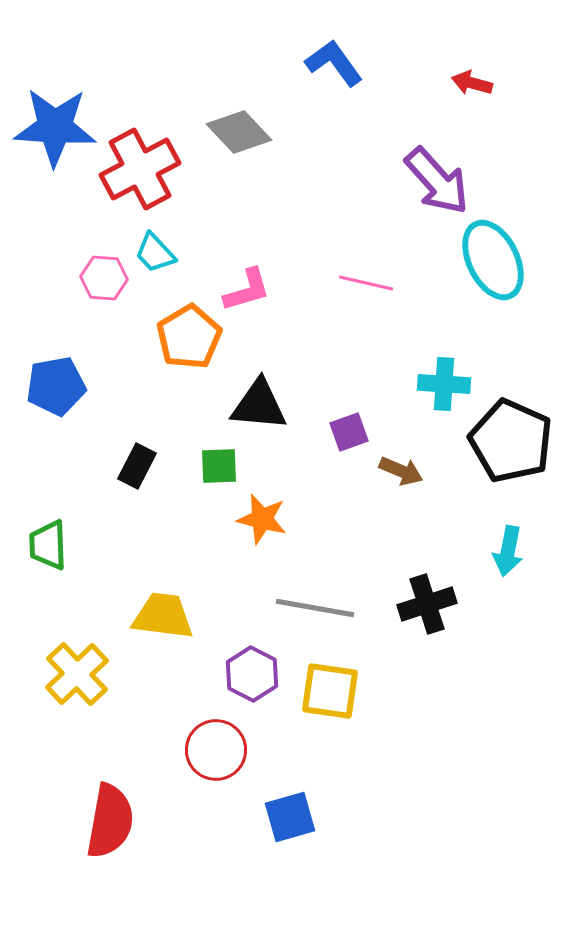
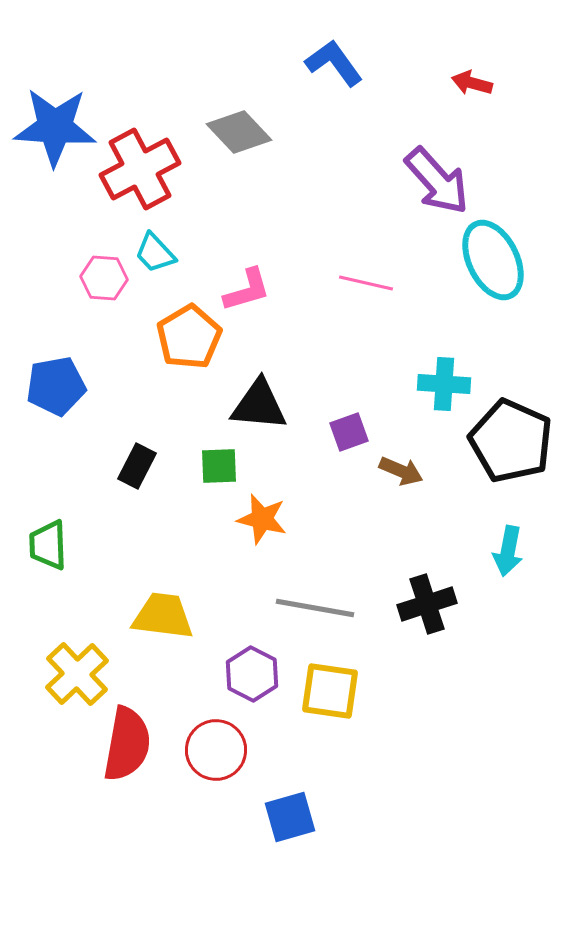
red semicircle: moved 17 px right, 77 px up
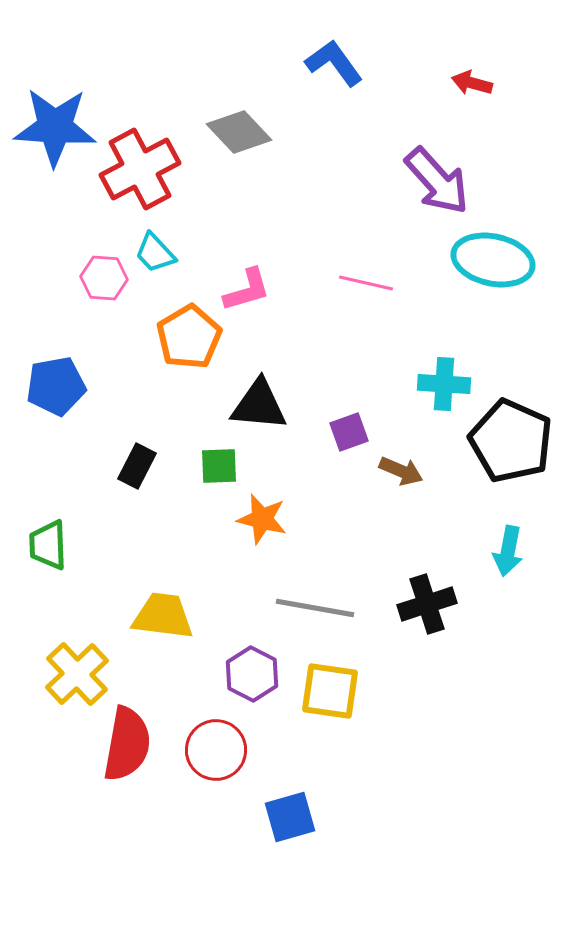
cyan ellipse: rotated 52 degrees counterclockwise
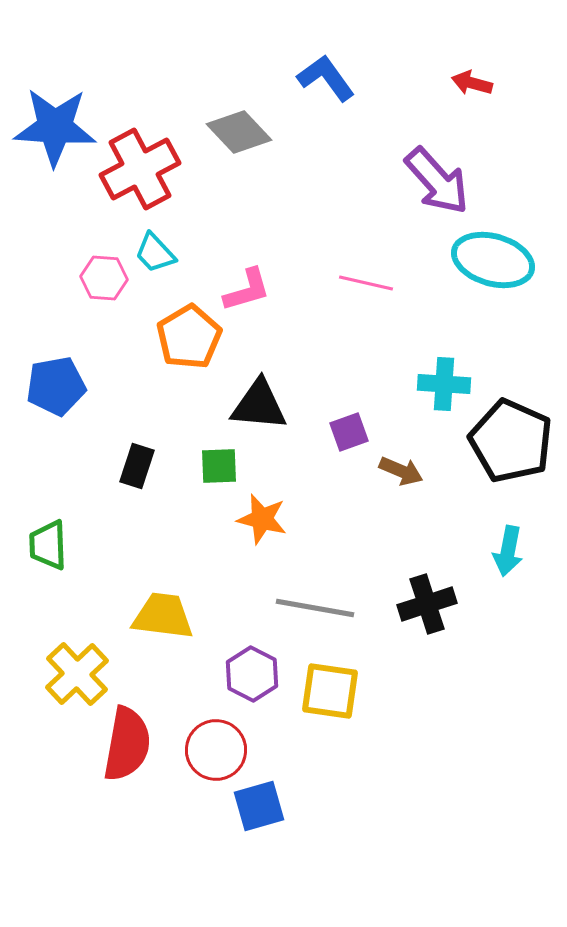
blue L-shape: moved 8 px left, 15 px down
cyan ellipse: rotated 4 degrees clockwise
black rectangle: rotated 9 degrees counterclockwise
blue square: moved 31 px left, 11 px up
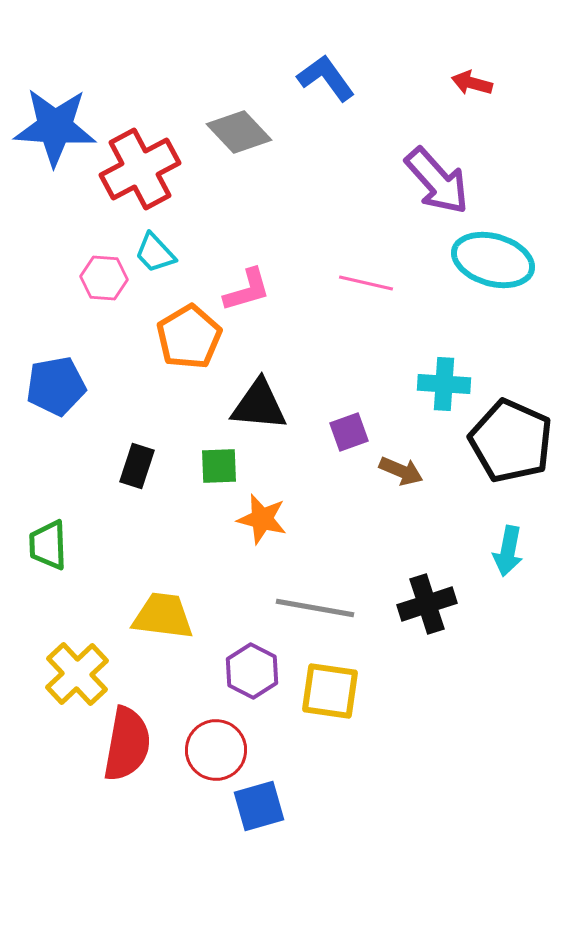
purple hexagon: moved 3 px up
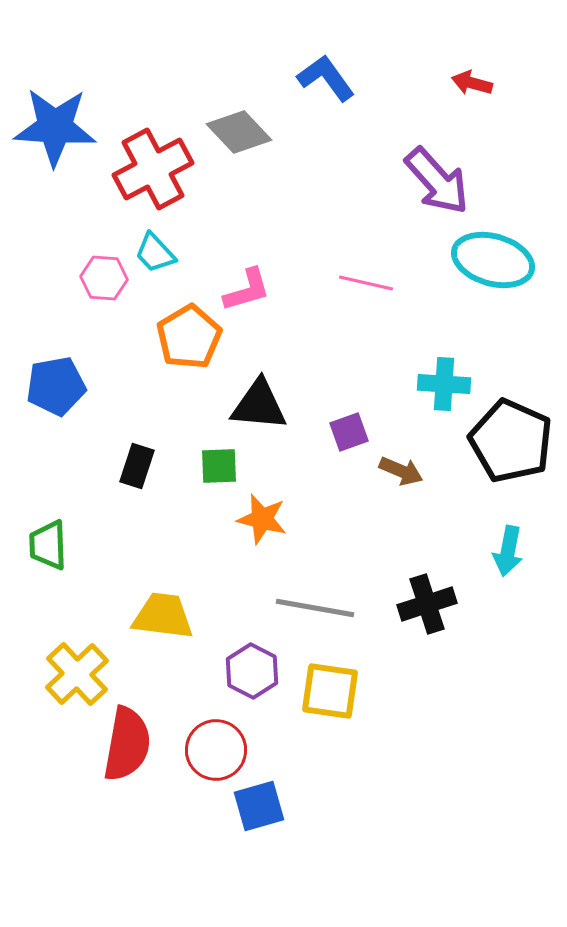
red cross: moved 13 px right
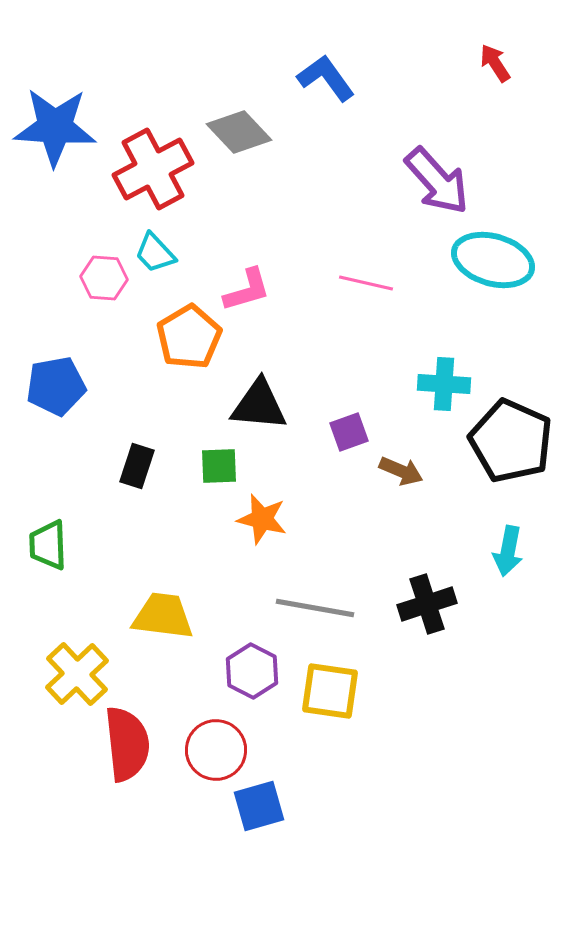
red arrow: moved 23 px right, 20 px up; rotated 42 degrees clockwise
red semicircle: rotated 16 degrees counterclockwise
